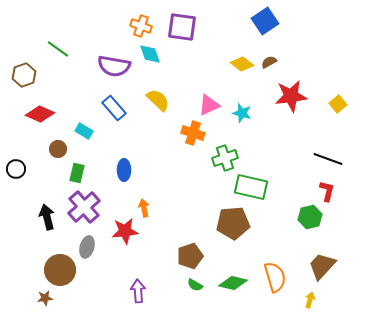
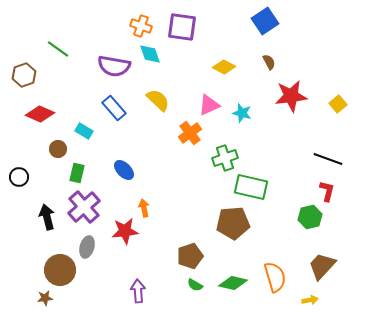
brown semicircle at (269, 62): rotated 91 degrees clockwise
yellow diamond at (242, 64): moved 18 px left, 3 px down; rotated 10 degrees counterclockwise
orange cross at (193, 133): moved 3 px left; rotated 35 degrees clockwise
black circle at (16, 169): moved 3 px right, 8 px down
blue ellipse at (124, 170): rotated 45 degrees counterclockwise
yellow arrow at (310, 300): rotated 63 degrees clockwise
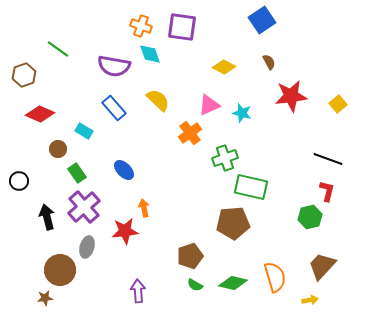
blue square at (265, 21): moved 3 px left, 1 px up
green rectangle at (77, 173): rotated 48 degrees counterclockwise
black circle at (19, 177): moved 4 px down
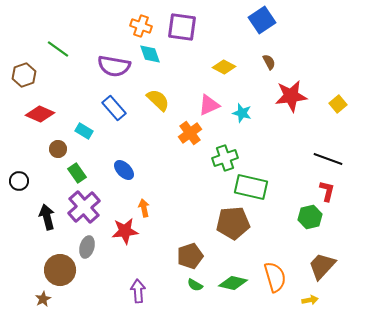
brown star at (45, 298): moved 2 px left, 1 px down; rotated 21 degrees counterclockwise
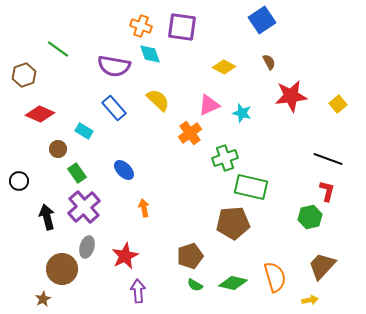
red star at (125, 231): moved 25 px down; rotated 20 degrees counterclockwise
brown circle at (60, 270): moved 2 px right, 1 px up
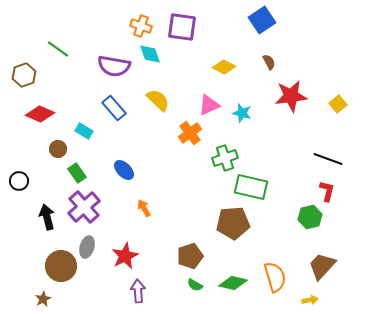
orange arrow at (144, 208): rotated 18 degrees counterclockwise
brown circle at (62, 269): moved 1 px left, 3 px up
